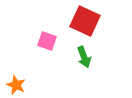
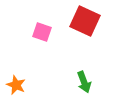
pink square: moved 5 px left, 9 px up
green arrow: moved 25 px down
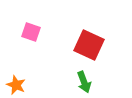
red square: moved 4 px right, 24 px down
pink square: moved 11 px left
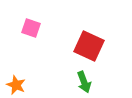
pink square: moved 4 px up
red square: moved 1 px down
